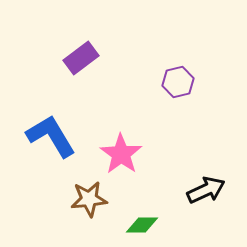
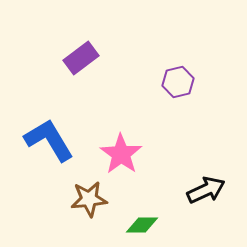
blue L-shape: moved 2 px left, 4 px down
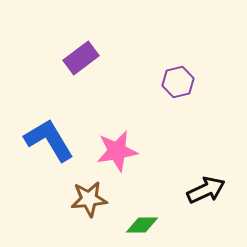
pink star: moved 4 px left, 3 px up; rotated 27 degrees clockwise
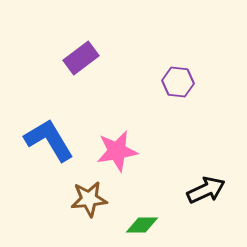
purple hexagon: rotated 20 degrees clockwise
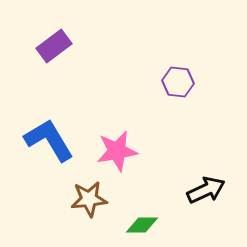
purple rectangle: moved 27 px left, 12 px up
